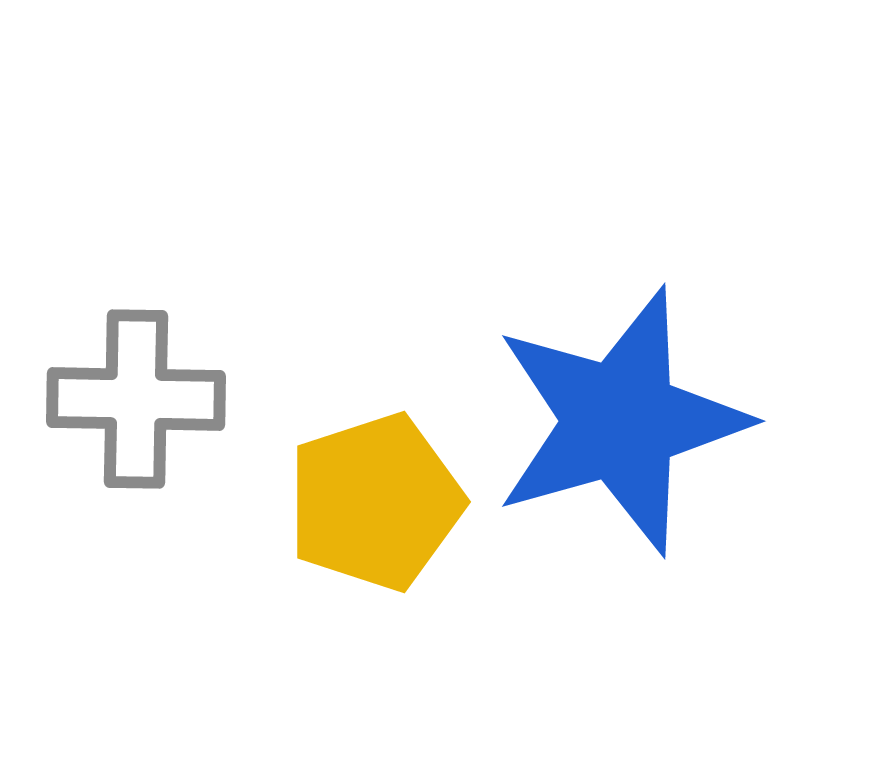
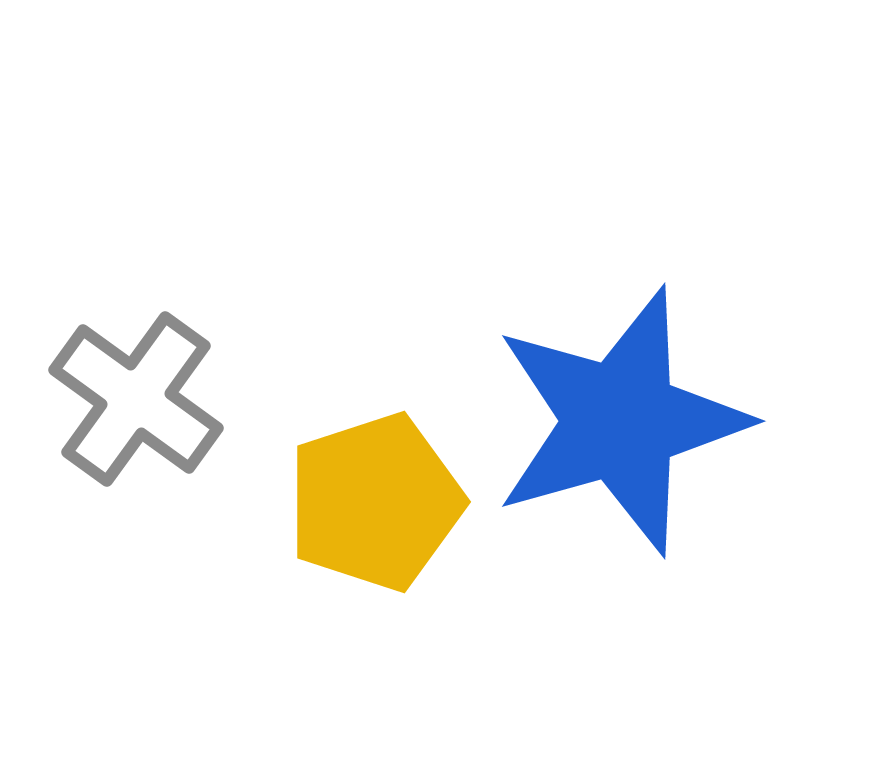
gray cross: rotated 35 degrees clockwise
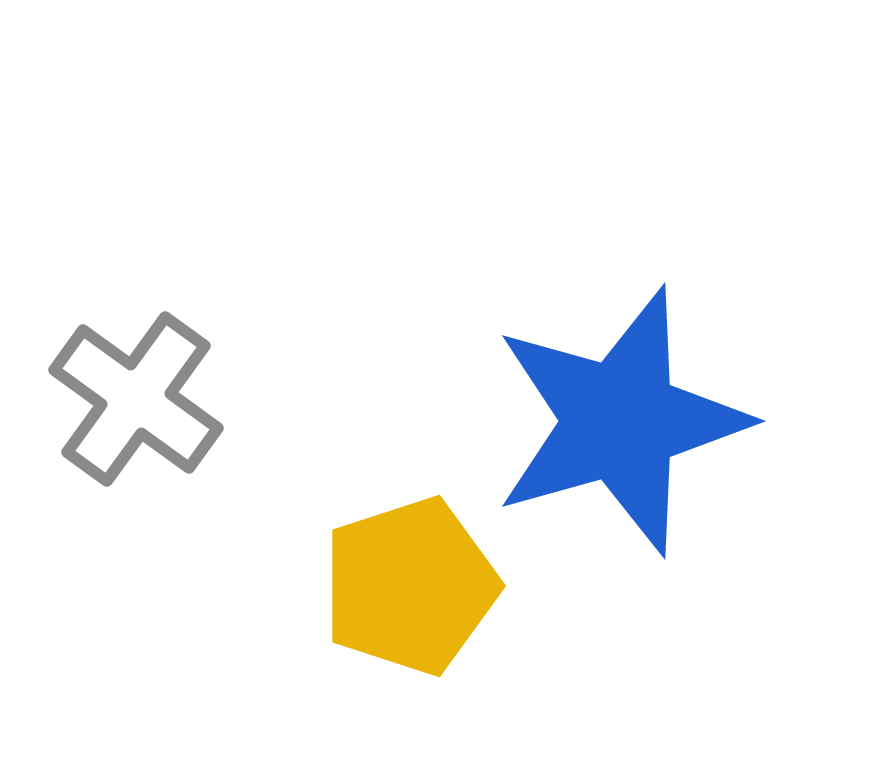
yellow pentagon: moved 35 px right, 84 px down
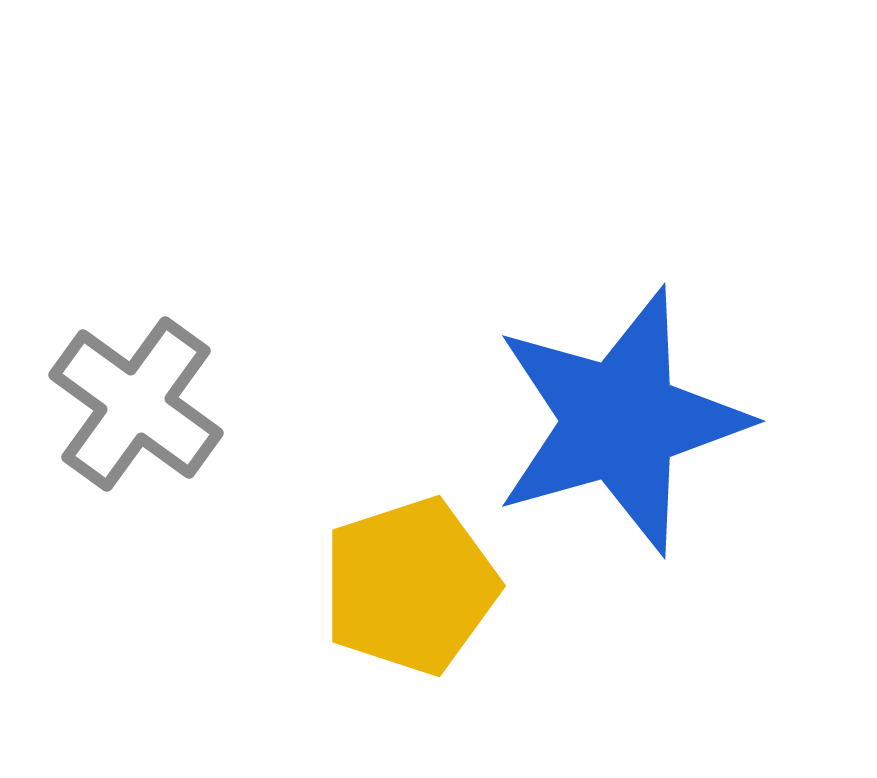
gray cross: moved 5 px down
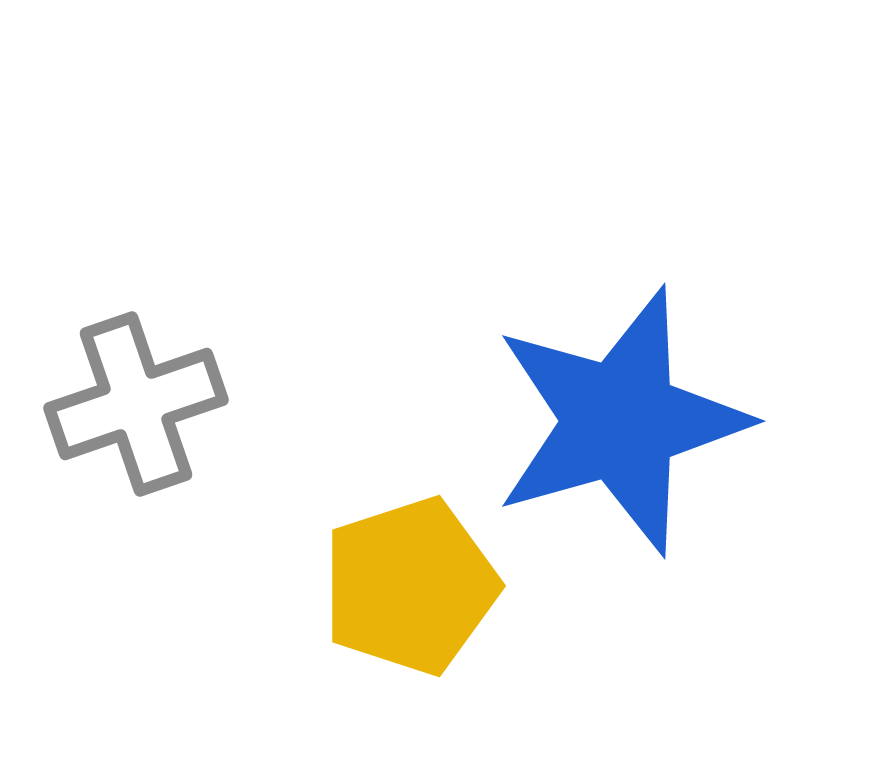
gray cross: rotated 35 degrees clockwise
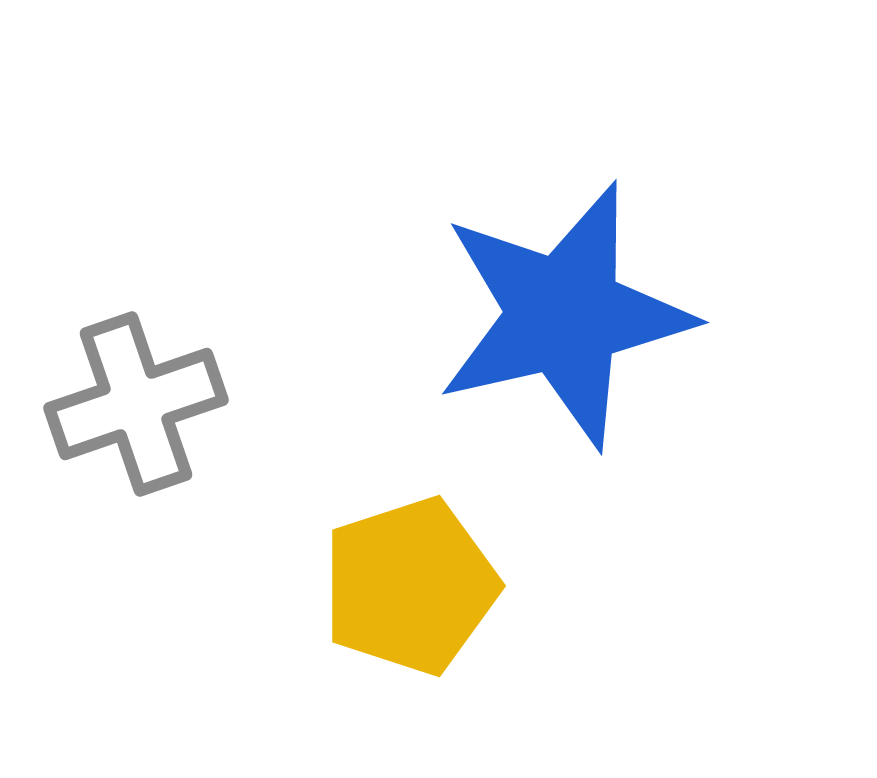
blue star: moved 56 px left, 106 px up; rotated 3 degrees clockwise
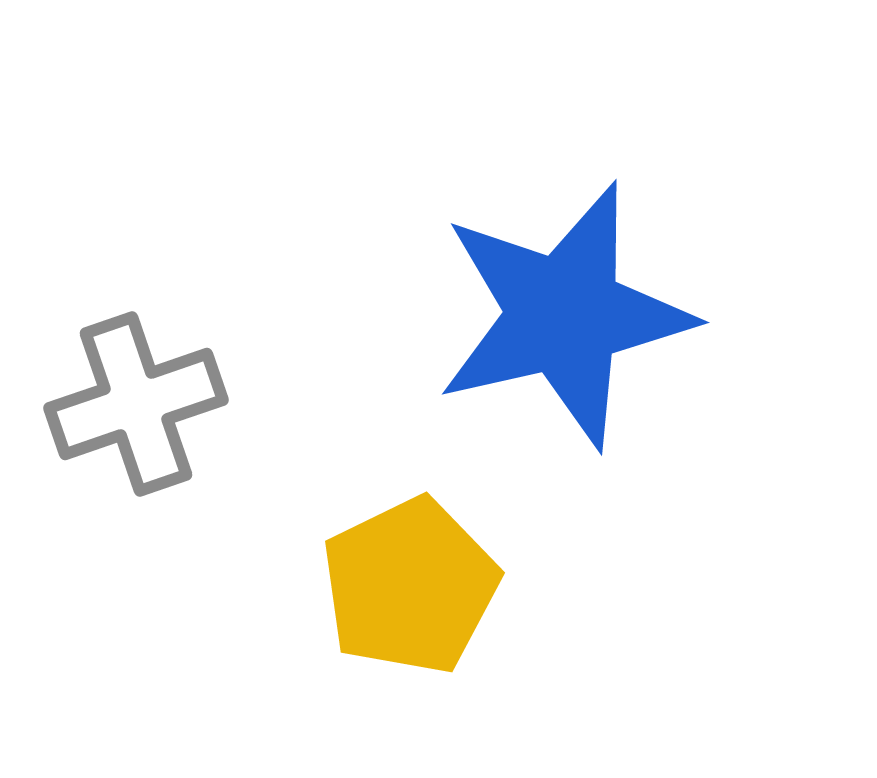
yellow pentagon: rotated 8 degrees counterclockwise
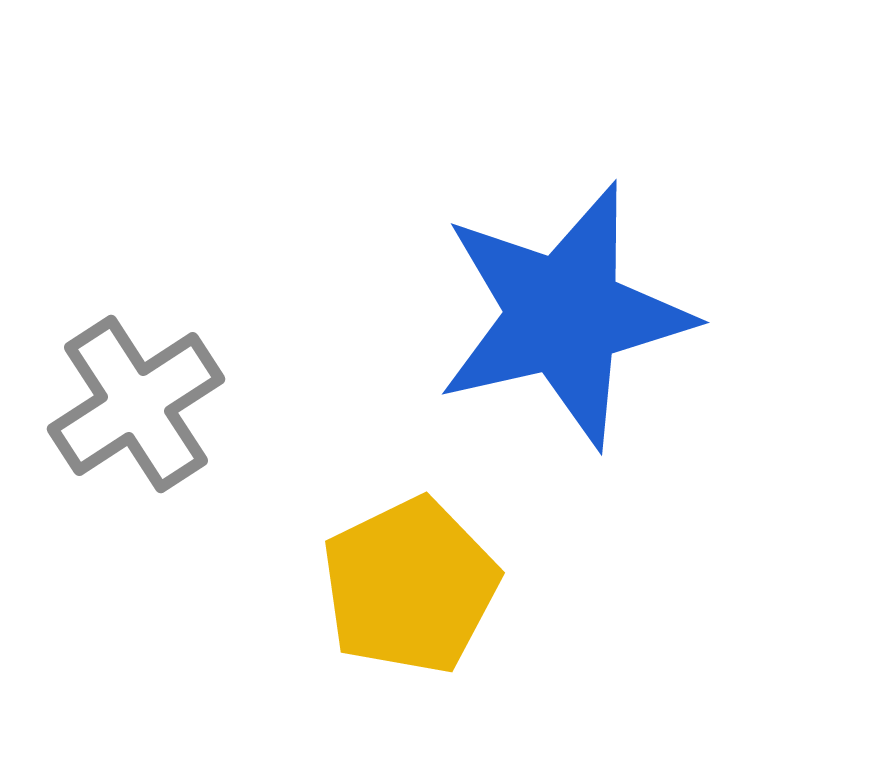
gray cross: rotated 14 degrees counterclockwise
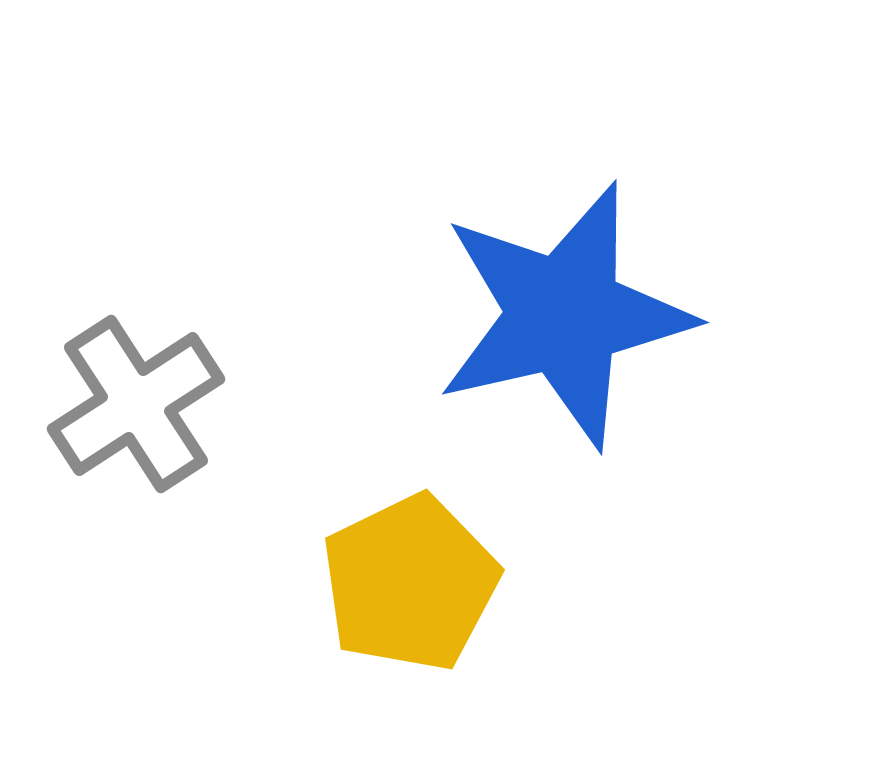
yellow pentagon: moved 3 px up
